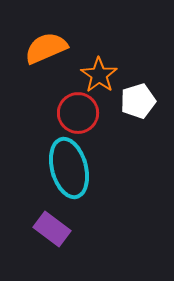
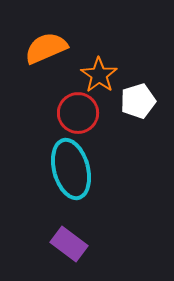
cyan ellipse: moved 2 px right, 1 px down
purple rectangle: moved 17 px right, 15 px down
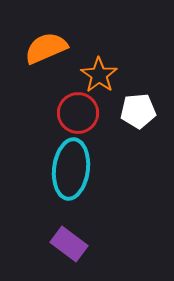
white pentagon: moved 10 px down; rotated 12 degrees clockwise
cyan ellipse: rotated 22 degrees clockwise
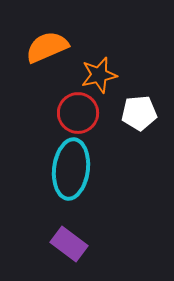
orange semicircle: moved 1 px right, 1 px up
orange star: rotated 24 degrees clockwise
white pentagon: moved 1 px right, 2 px down
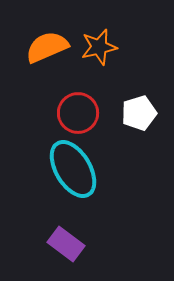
orange star: moved 28 px up
white pentagon: rotated 12 degrees counterclockwise
cyan ellipse: moved 2 px right; rotated 38 degrees counterclockwise
purple rectangle: moved 3 px left
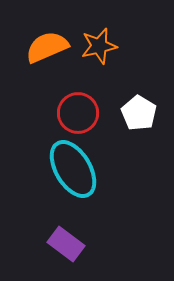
orange star: moved 1 px up
white pentagon: rotated 24 degrees counterclockwise
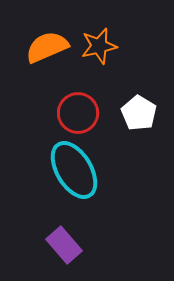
cyan ellipse: moved 1 px right, 1 px down
purple rectangle: moved 2 px left, 1 px down; rotated 12 degrees clockwise
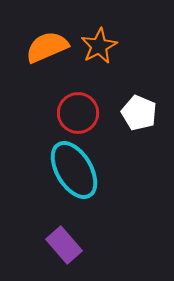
orange star: rotated 15 degrees counterclockwise
white pentagon: rotated 8 degrees counterclockwise
